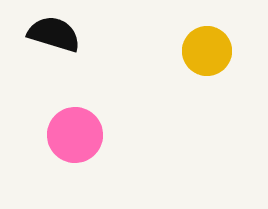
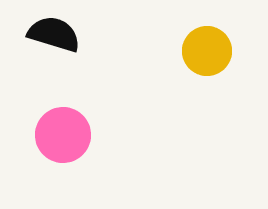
pink circle: moved 12 px left
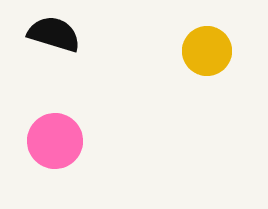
pink circle: moved 8 px left, 6 px down
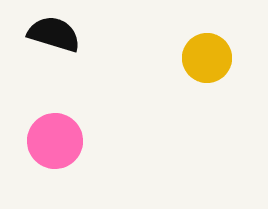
yellow circle: moved 7 px down
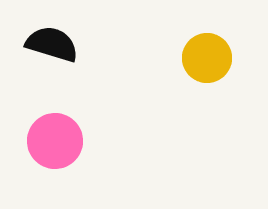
black semicircle: moved 2 px left, 10 px down
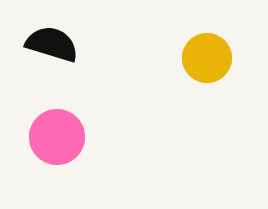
pink circle: moved 2 px right, 4 px up
